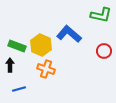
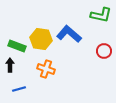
yellow hexagon: moved 6 px up; rotated 15 degrees counterclockwise
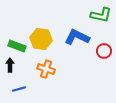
blue L-shape: moved 8 px right, 3 px down; rotated 15 degrees counterclockwise
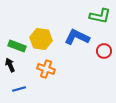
green L-shape: moved 1 px left, 1 px down
black arrow: rotated 24 degrees counterclockwise
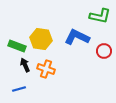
black arrow: moved 15 px right
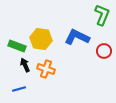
green L-shape: moved 2 px right, 1 px up; rotated 80 degrees counterclockwise
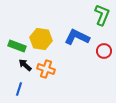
black arrow: rotated 24 degrees counterclockwise
blue line: rotated 56 degrees counterclockwise
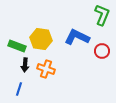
red circle: moved 2 px left
black arrow: rotated 128 degrees counterclockwise
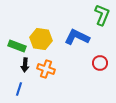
red circle: moved 2 px left, 12 px down
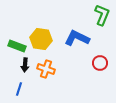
blue L-shape: moved 1 px down
